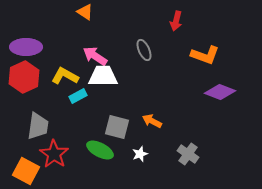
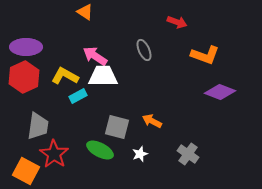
red arrow: moved 1 px right, 1 px down; rotated 84 degrees counterclockwise
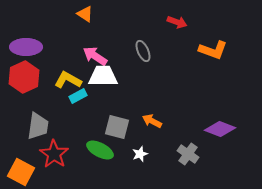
orange triangle: moved 2 px down
gray ellipse: moved 1 px left, 1 px down
orange L-shape: moved 8 px right, 5 px up
yellow L-shape: moved 3 px right, 4 px down
purple diamond: moved 37 px down
orange square: moved 5 px left, 1 px down
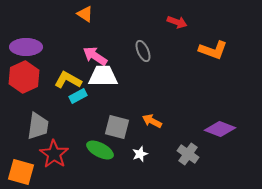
orange square: rotated 12 degrees counterclockwise
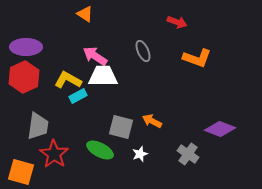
orange L-shape: moved 16 px left, 8 px down
gray square: moved 4 px right
